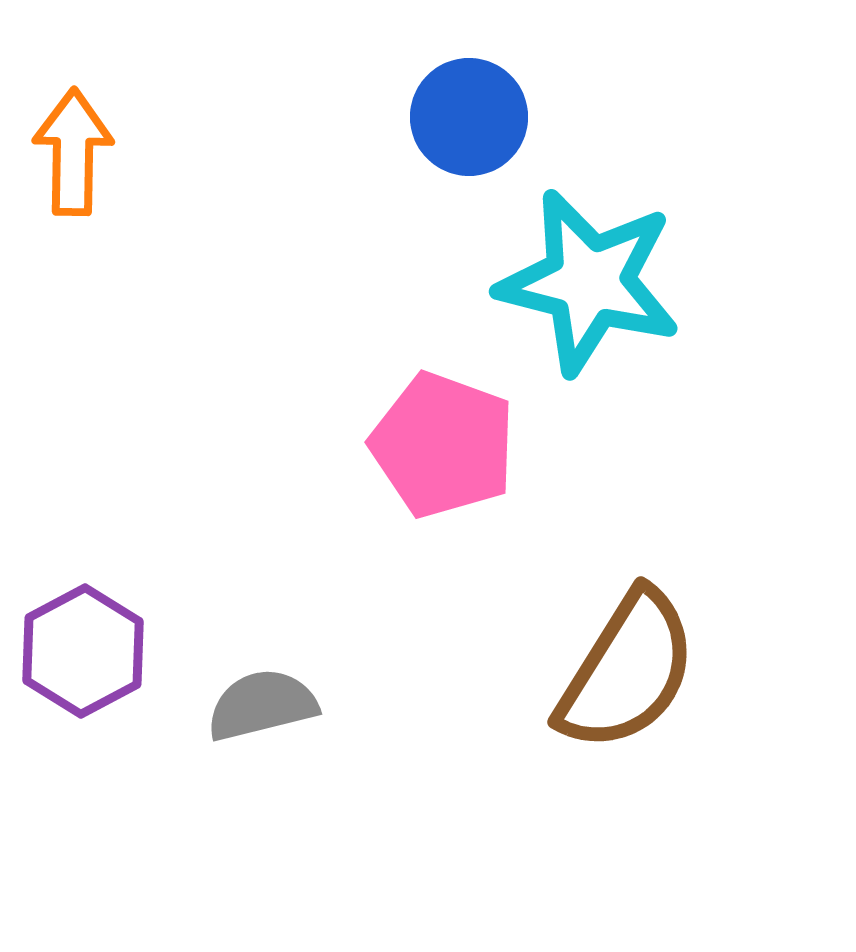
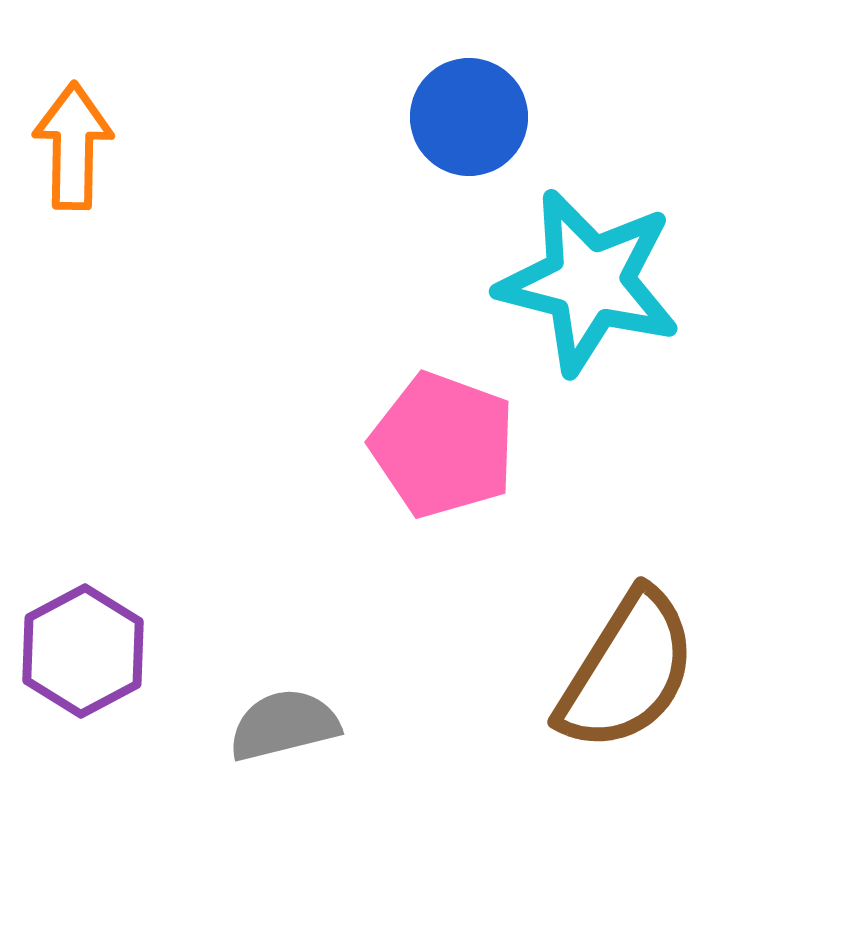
orange arrow: moved 6 px up
gray semicircle: moved 22 px right, 20 px down
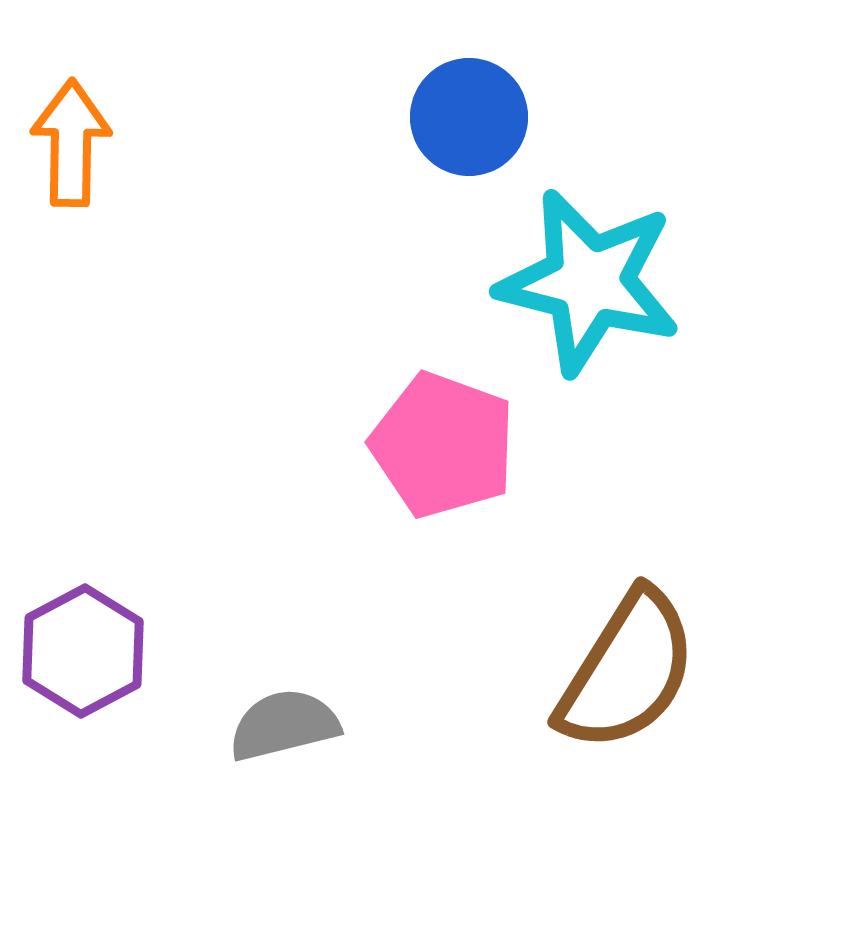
orange arrow: moved 2 px left, 3 px up
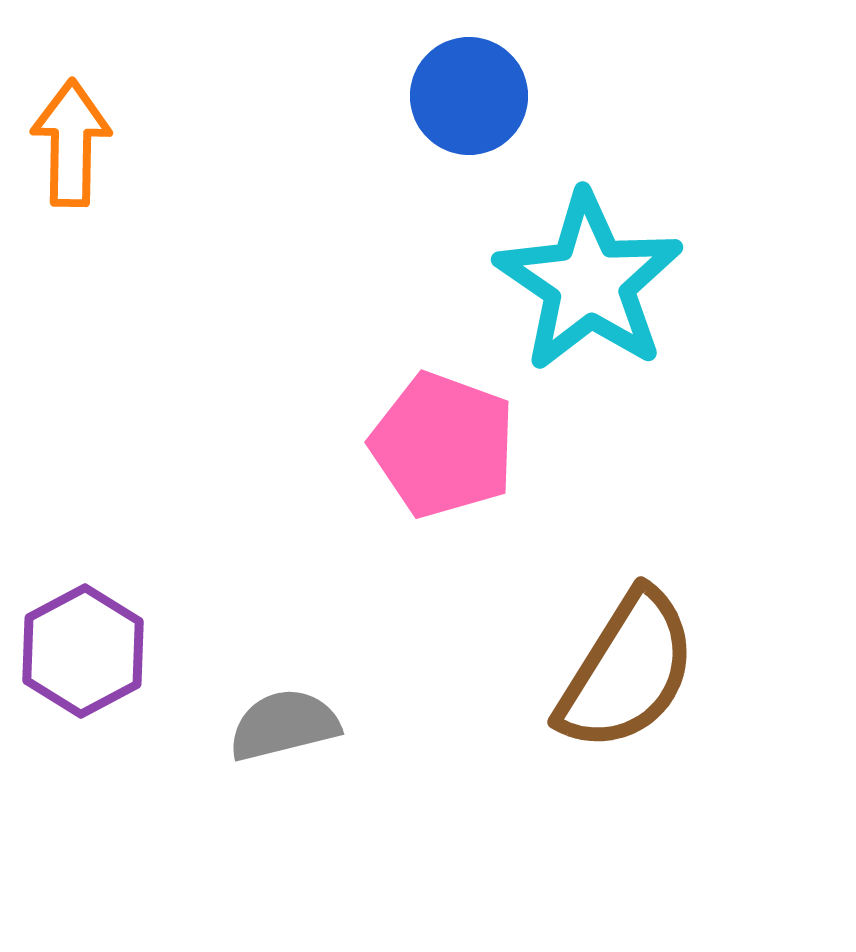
blue circle: moved 21 px up
cyan star: rotated 20 degrees clockwise
